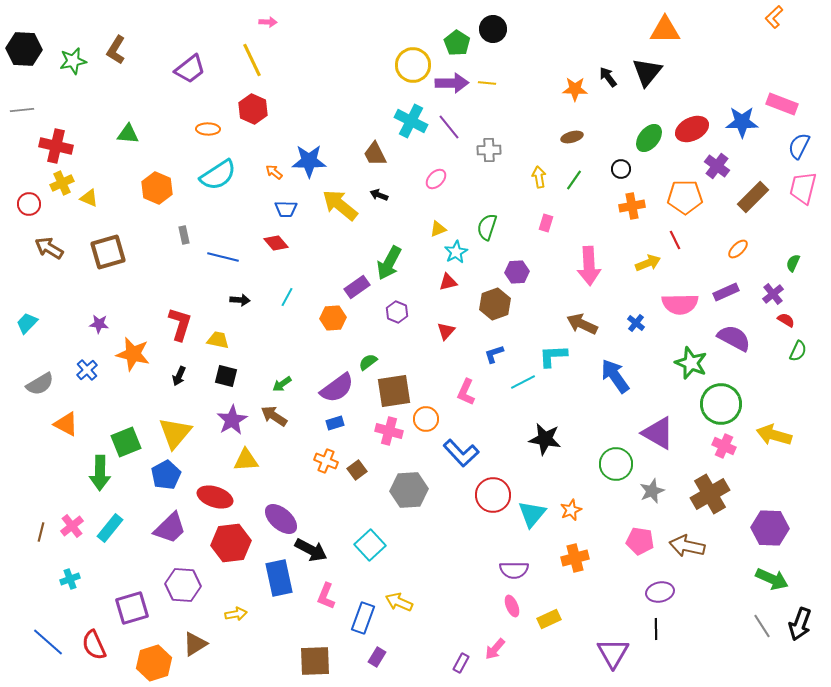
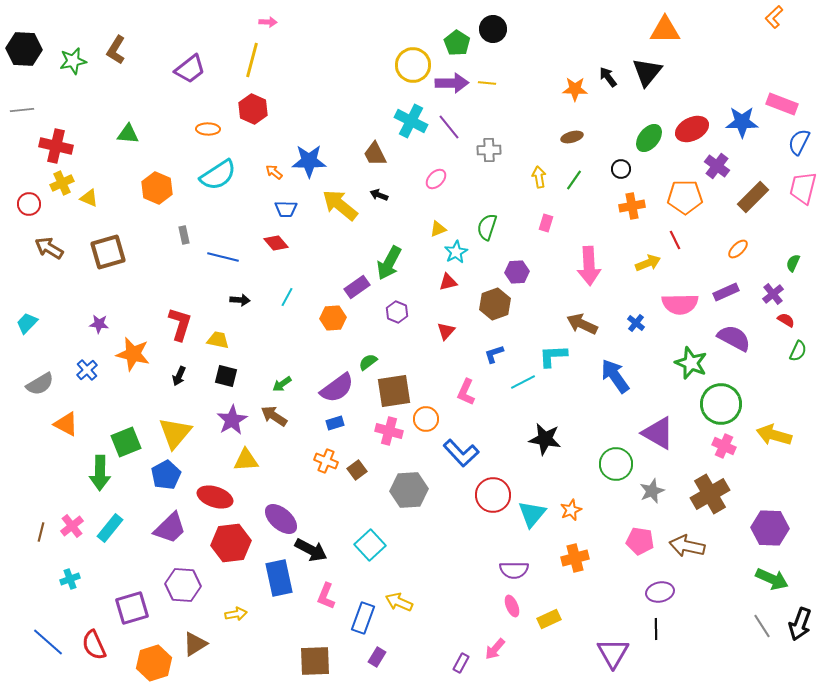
yellow line at (252, 60): rotated 40 degrees clockwise
blue semicircle at (799, 146): moved 4 px up
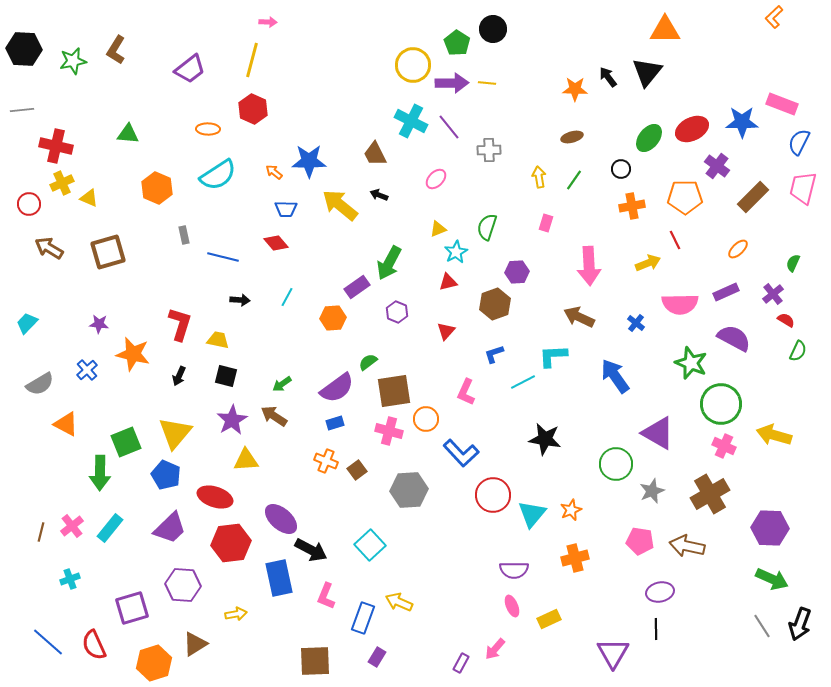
brown arrow at (582, 324): moved 3 px left, 7 px up
blue pentagon at (166, 475): rotated 20 degrees counterclockwise
